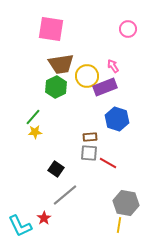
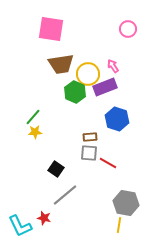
yellow circle: moved 1 px right, 2 px up
green hexagon: moved 19 px right, 5 px down; rotated 10 degrees counterclockwise
red star: rotated 24 degrees counterclockwise
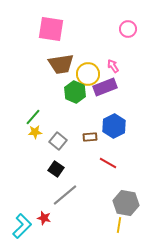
blue hexagon: moved 3 px left, 7 px down; rotated 15 degrees clockwise
gray square: moved 31 px left, 12 px up; rotated 36 degrees clockwise
cyan L-shape: moved 2 px right; rotated 110 degrees counterclockwise
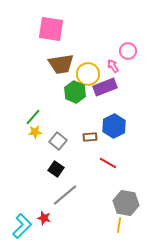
pink circle: moved 22 px down
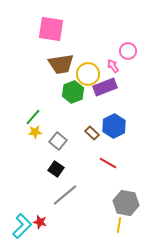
green hexagon: moved 2 px left; rotated 15 degrees clockwise
brown rectangle: moved 2 px right, 4 px up; rotated 48 degrees clockwise
red star: moved 4 px left, 4 px down
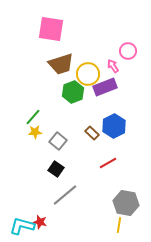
brown trapezoid: rotated 8 degrees counterclockwise
red line: rotated 60 degrees counterclockwise
cyan L-shape: rotated 120 degrees counterclockwise
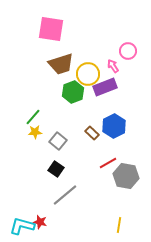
gray hexagon: moved 27 px up
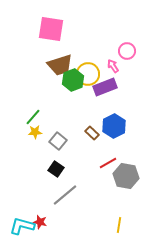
pink circle: moved 1 px left
brown trapezoid: moved 1 px left, 1 px down
green hexagon: moved 12 px up
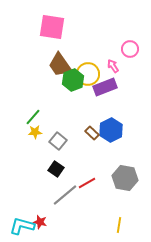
pink square: moved 1 px right, 2 px up
pink circle: moved 3 px right, 2 px up
brown trapezoid: rotated 72 degrees clockwise
blue hexagon: moved 3 px left, 4 px down
red line: moved 21 px left, 20 px down
gray hexagon: moved 1 px left, 2 px down
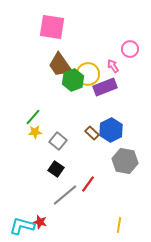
gray hexagon: moved 17 px up
red line: moved 1 px right, 1 px down; rotated 24 degrees counterclockwise
